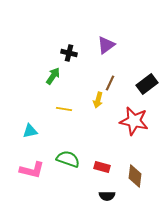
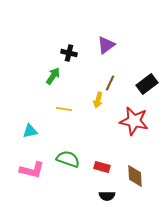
brown diamond: rotated 10 degrees counterclockwise
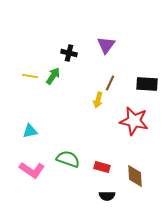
purple triangle: rotated 18 degrees counterclockwise
black rectangle: rotated 40 degrees clockwise
yellow line: moved 34 px left, 33 px up
pink L-shape: rotated 20 degrees clockwise
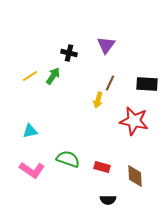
yellow line: rotated 42 degrees counterclockwise
black semicircle: moved 1 px right, 4 px down
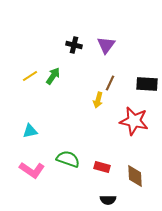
black cross: moved 5 px right, 8 px up
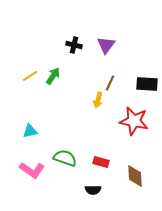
green semicircle: moved 3 px left, 1 px up
red rectangle: moved 1 px left, 5 px up
black semicircle: moved 15 px left, 10 px up
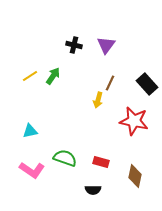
black rectangle: rotated 45 degrees clockwise
brown diamond: rotated 15 degrees clockwise
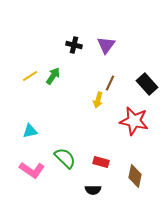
green semicircle: rotated 25 degrees clockwise
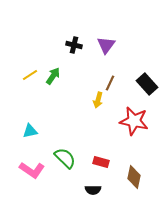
yellow line: moved 1 px up
brown diamond: moved 1 px left, 1 px down
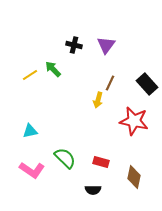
green arrow: moved 7 px up; rotated 78 degrees counterclockwise
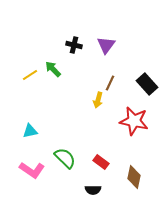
red rectangle: rotated 21 degrees clockwise
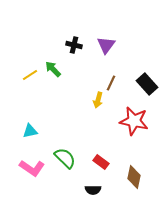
brown line: moved 1 px right
pink L-shape: moved 2 px up
